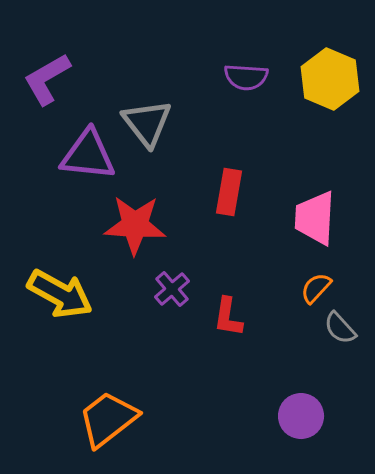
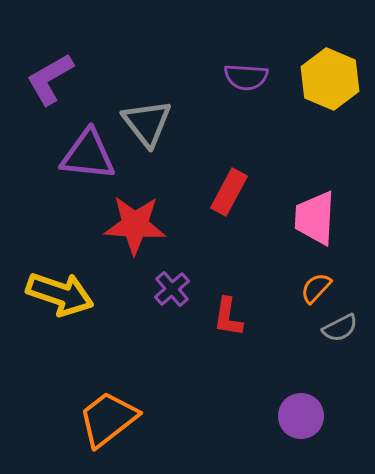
purple L-shape: moved 3 px right
red rectangle: rotated 18 degrees clockwise
yellow arrow: rotated 10 degrees counterclockwise
gray semicircle: rotated 75 degrees counterclockwise
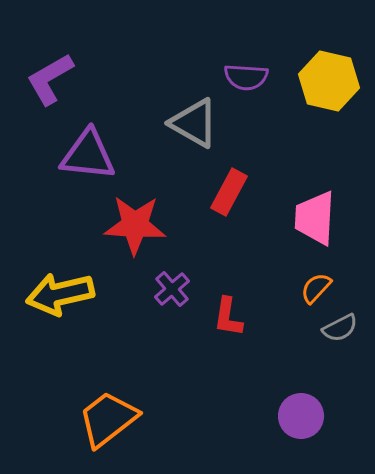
yellow hexagon: moved 1 px left, 2 px down; rotated 10 degrees counterclockwise
gray triangle: moved 47 px right; rotated 22 degrees counterclockwise
yellow arrow: rotated 148 degrees clockwise
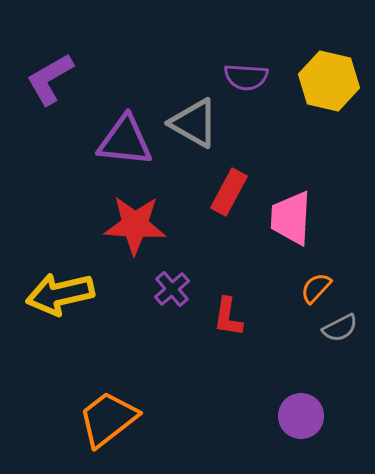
purple triangle: moved 37 px right, 14 px up
pink trapezoid: moved 24 px left
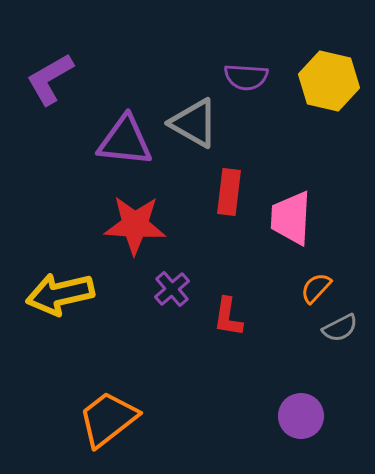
red rectangle: rotated 21 degrees counterclockwise
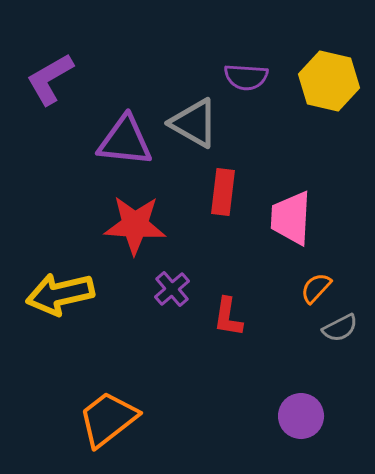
red rectangle: moved 6 px left
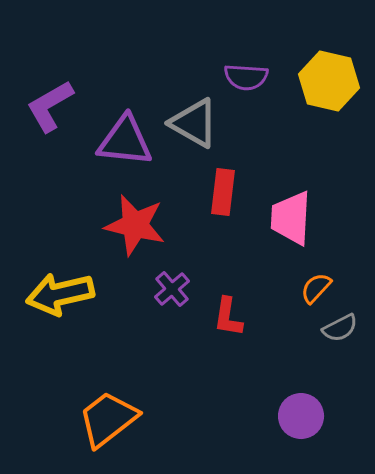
purple L-shape: moved 27 px down
red star: rotated 10 degrees clockwise
